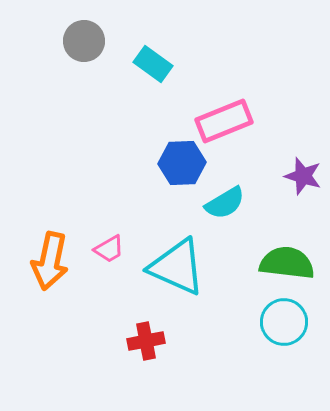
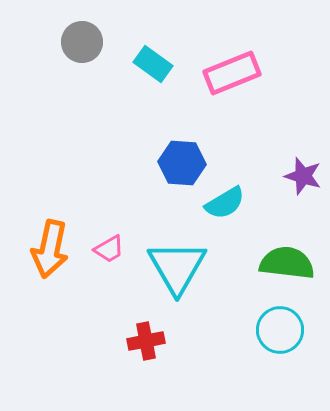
gray circle: moved 2 px left, 1 px down
pink rectangle: moved 8 px right, 48 px up
blue hexagon: rotated 6 degrees clockwise
orange arrow: moved 12 px up
cyan triangle: rotated 36 degrees clockwise
cyan circle: moved 4 px left, 8 px down
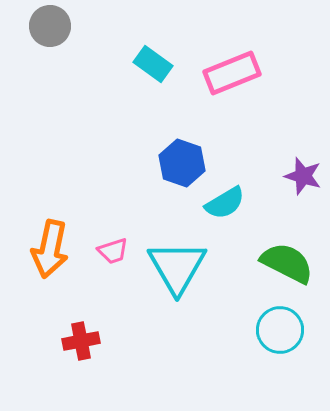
gray circle: moved 32 px left, 16 px up
blue hexagon: rotated 15 degrees clockwise
pink trapezoid: moved 4 px right, 2 px down; rotated 12 degrees clockwise
green semicircle: rotated 20 degrees clockwise
red cross: moved 65 px left
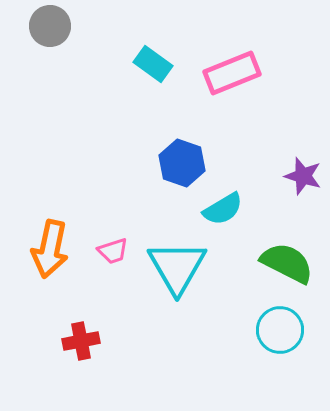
cyan semicircle: moved 2 px left, 6 px down
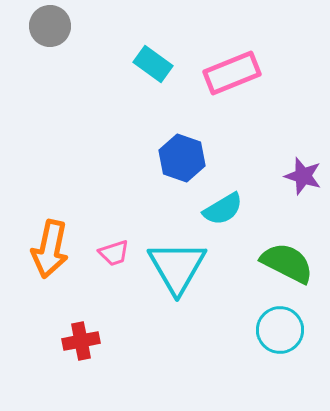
blue hexagon: moved 5 px up
pink trapezoid: moved 1 px right, 2 px down
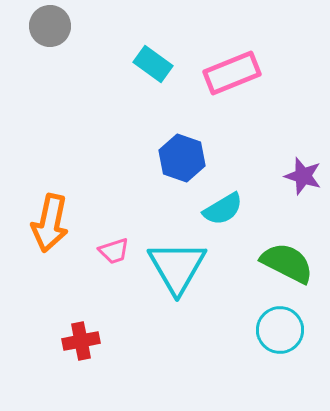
orange arrow: moved 26 px up
pink trapezoid: moved 2 px up
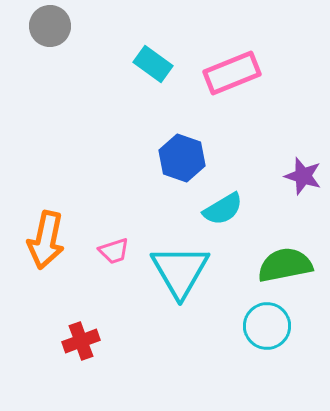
orange arrow: moved 4 px left, 17 px down
green semicircle: moved 2 px left, 2 px down; rotated 38 degrees counterclockwise
cyan triangle: moved 3 px right, 4 px down
cyan circle: moved 13 px left, 4 px up
red cross: rotated 9 degrees counterclockwise
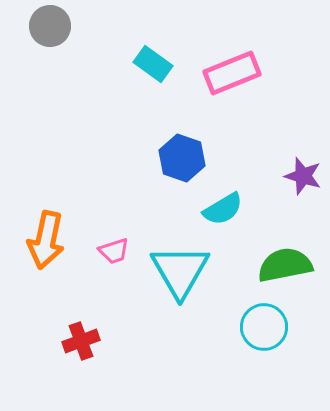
cyan circle: moved 3 px left, 1 px down
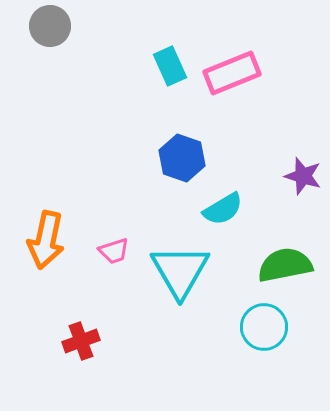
cyan rectangle: moved 17 px right, 2 px down; rotated 30 degrees clockwise
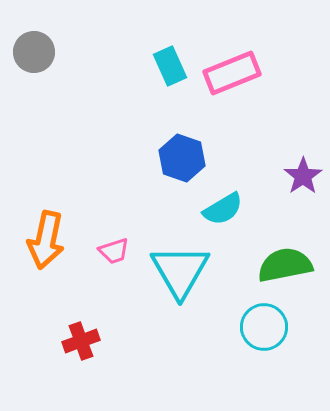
gray circle: moved 16 px left, 26 px down
purple star: rotated 21 degrees clockwise
